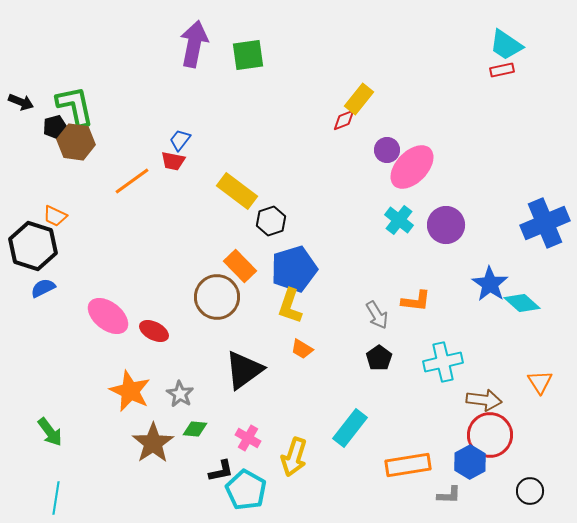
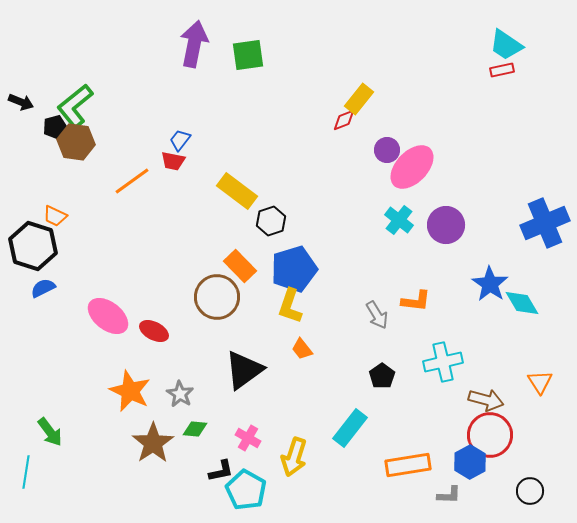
green L-shape at (75, 106): rotated 117 degrees counterclockwise
cyan diamond at (522, 303): rotated 18 degrees clockwise
orange trapezoid at (302, 349): rotated 20 degrees clockwise
black pentagon at (379, 358): moved 3 px right, 18 px down
brown arrow at (484, 400): moved 2 px right; rotated 8 degrees clockwise
cyan line at (56, 498): moved 30 px left, 26 px up
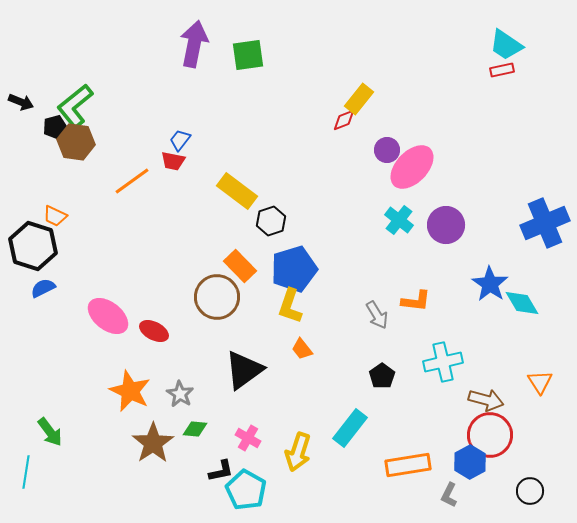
yellow arrow at (294, 457): moved 4 px right, 5 px up
gray L-shape at (449, 495): rotated 115 degrees clockwise
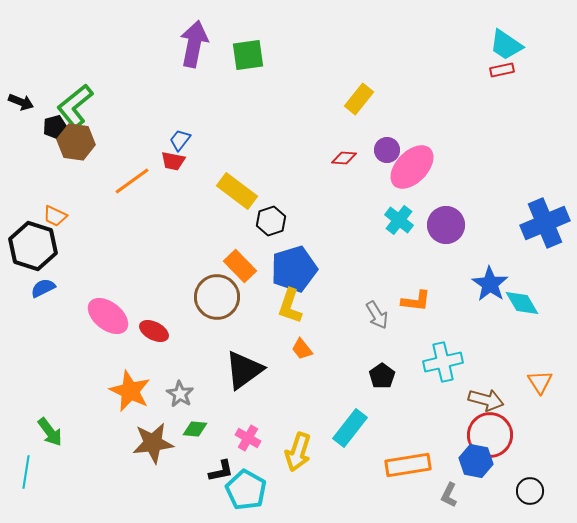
red diamond at (344, 120): moved 38 px down; rotated 25 degrees clockwise
brown star at (153, 443): rotated 27 degrees clockwise
blue hexagon at (470, 462): moved 6 px right, 1 px up; rotated 20 degrees counterclockwise
